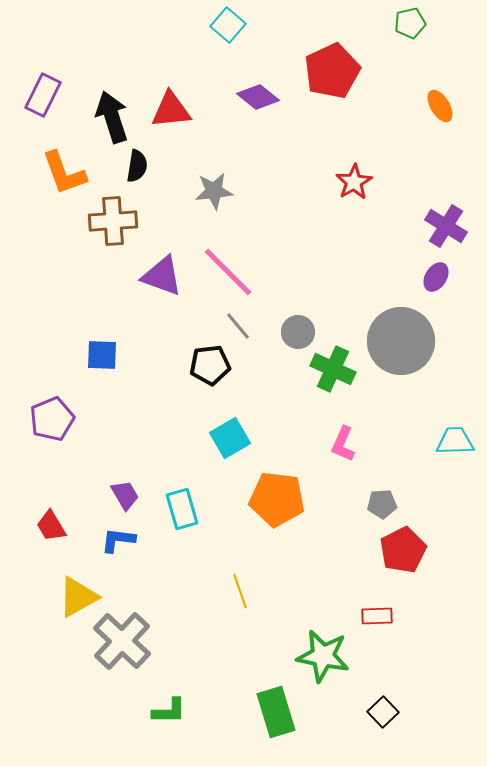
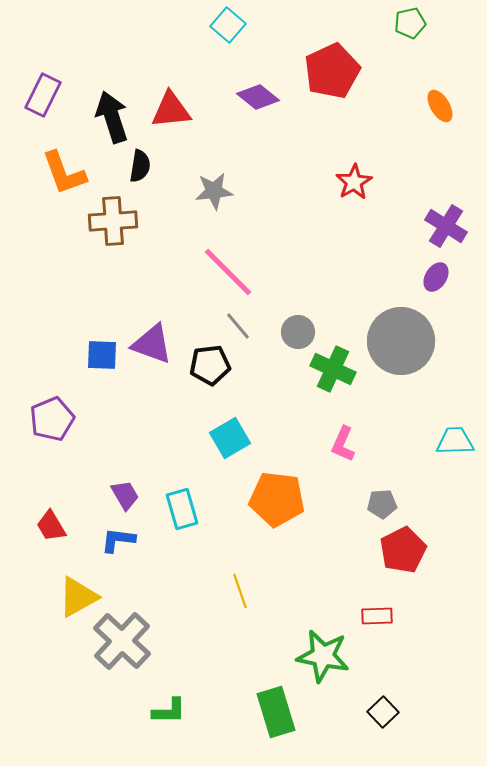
black semicircle at (137, 166): moved 3 px right
purple triangle at (162, 276): moved 10 px left, 68 px down
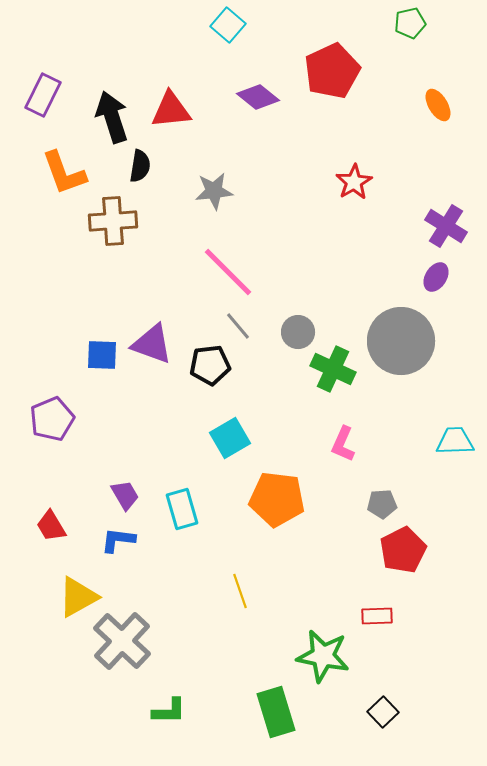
orange ellipse at (440, 106): moved 2 px left, 1 px up
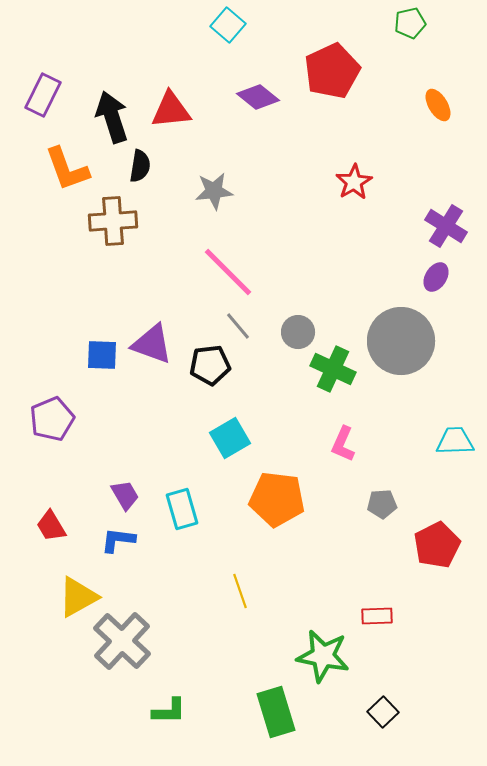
orange L-shape at (64, 173): moved 3 px right, 4 px up
red pentagon at (403, 550): moved 34 px right, 5 px up
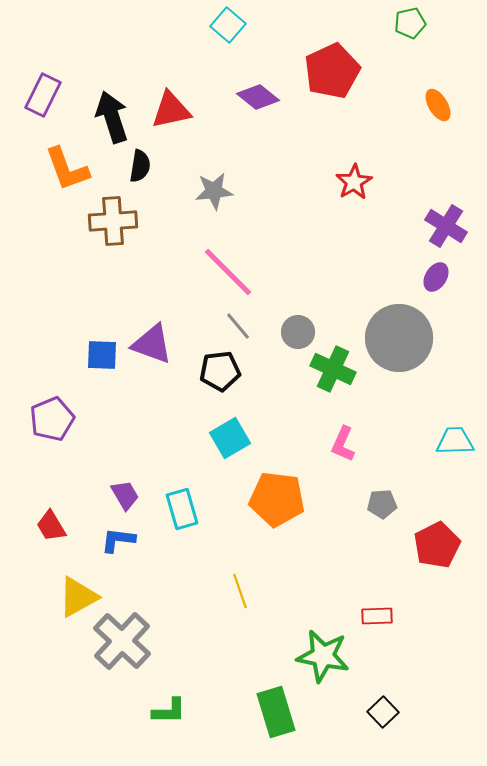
red triangle at (171, 110): rotated 6 degrees counterclockwise
gray circle at (401, 341): moved 2 px left, 3 px up
black pentagon at (210, 365): moved 10 px right, 6 px down
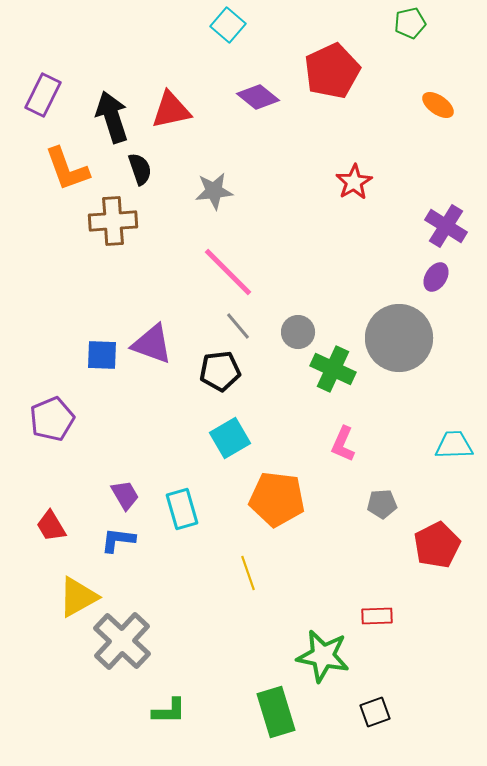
orange ellipse at (438, 105): rotated 24 degrees counterclockwise
black semicircle at (140, 166): moved 3 px down; rotated 28 degrees counterclockwise
cyan trapezoid at (455, 441): moved 1 px left, 4 px down
yellow line at (240, 591): moved 8 px right, 18 px up
black square at (383, 712): moved 8 px left; rotated 24 degrees clockwise
